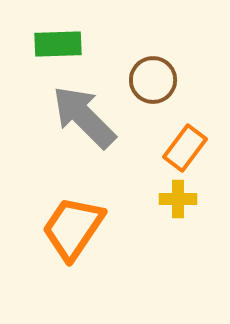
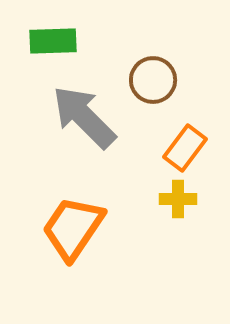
green rectangle: moved 5 px left, 3 px up
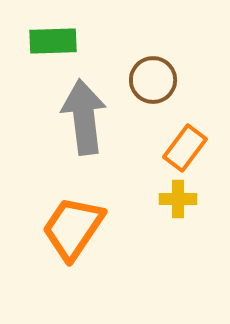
gray arrow: rotated 38 degrees clockwise
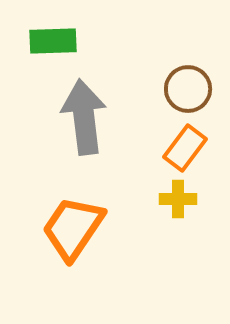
brown circle: moved 35 px right, 9 px down
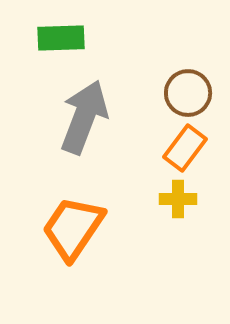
green rectangle: moved 8 px right, 3 px up
brown circle: moved 4 px down
gray arrow: rotated 28 degrees clockwise
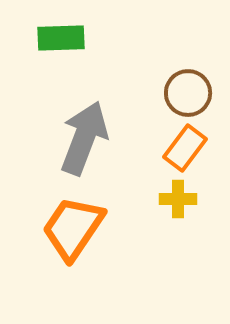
gray arrow: moved 21 px down
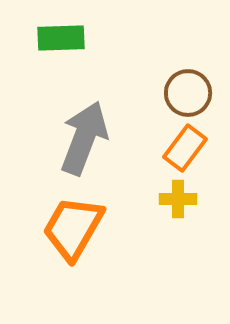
orange trapezoid: rotated 4 degrees counterclockwise
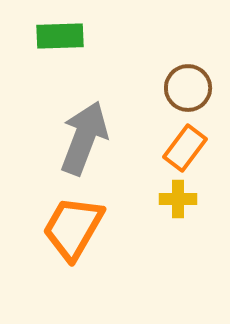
green rectangle: moved 1 px left, 2 px up
brown circle: moved 5 px up
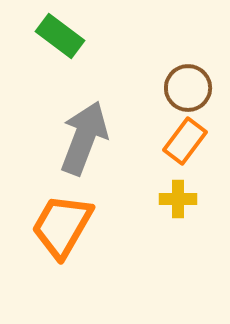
green rectangle: rotated 39 degrees clockwise
orange rectangle: moved 7 px up
orange trapezoid: moved 11 px left, 2 px up
